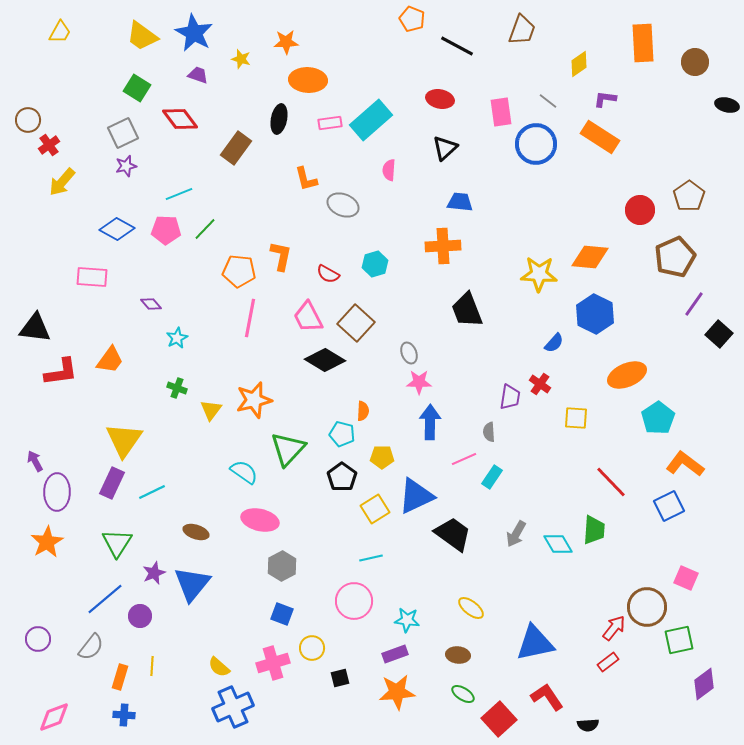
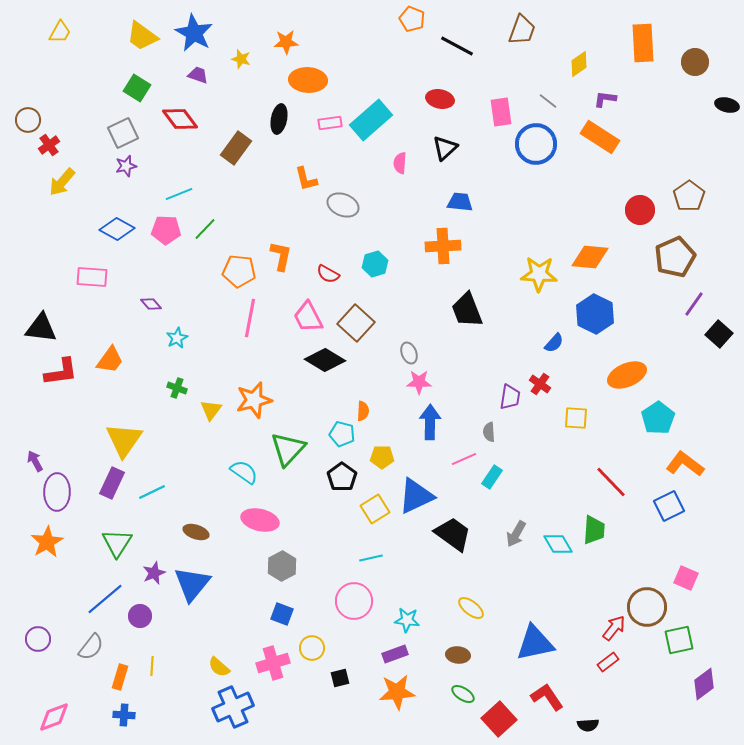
pink semicircle at (389, 170): moved 11 px right, 7 px up
black triangle at (35, 328): moved 6 px right
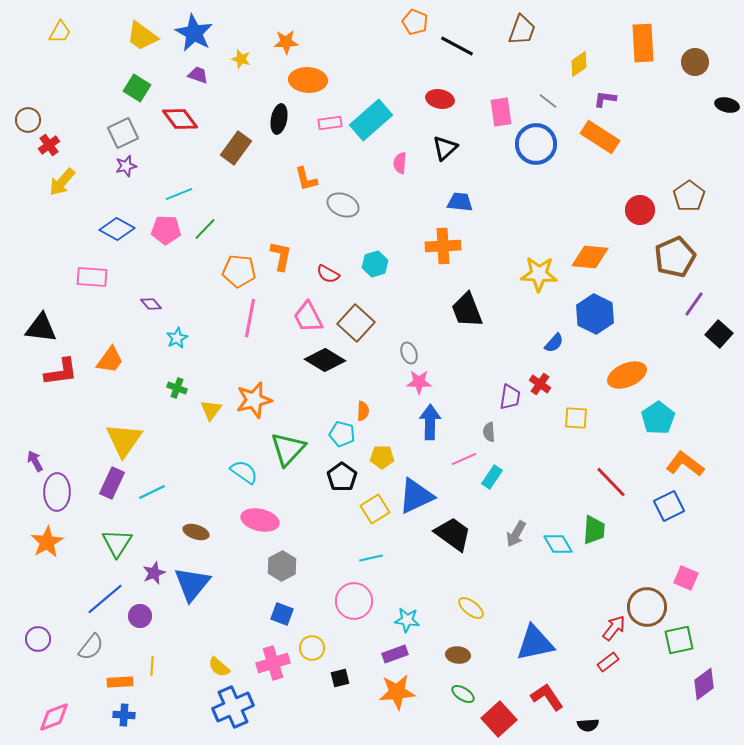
orange pentagon at (412, 19): moved 3 px right, 3 px down
orange rectangle at (120, 677): moved 5 px down; rotated 70 degrees clockwise
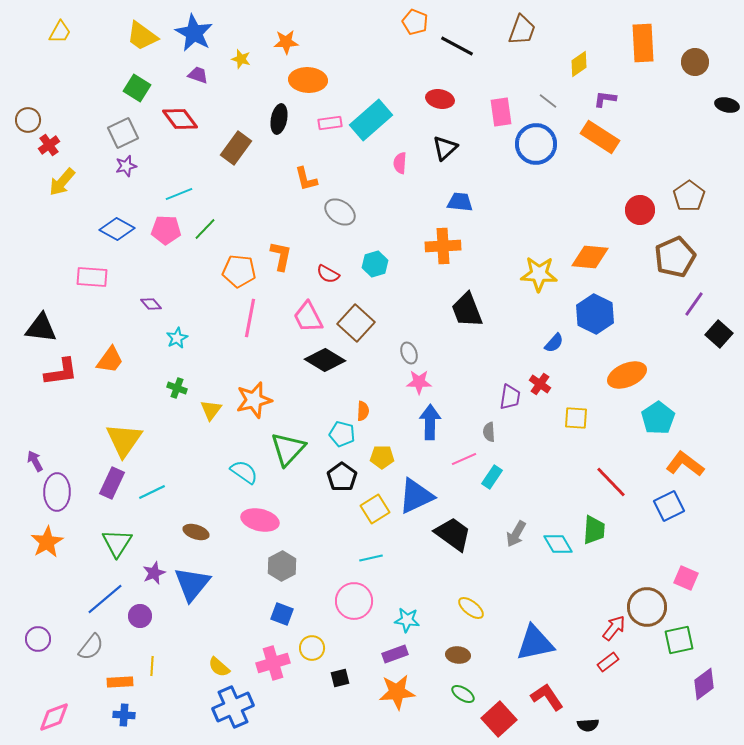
gray ellipse at (343, 205): moved 3 px left, 7 px down; rotated 12 degrees clockwise
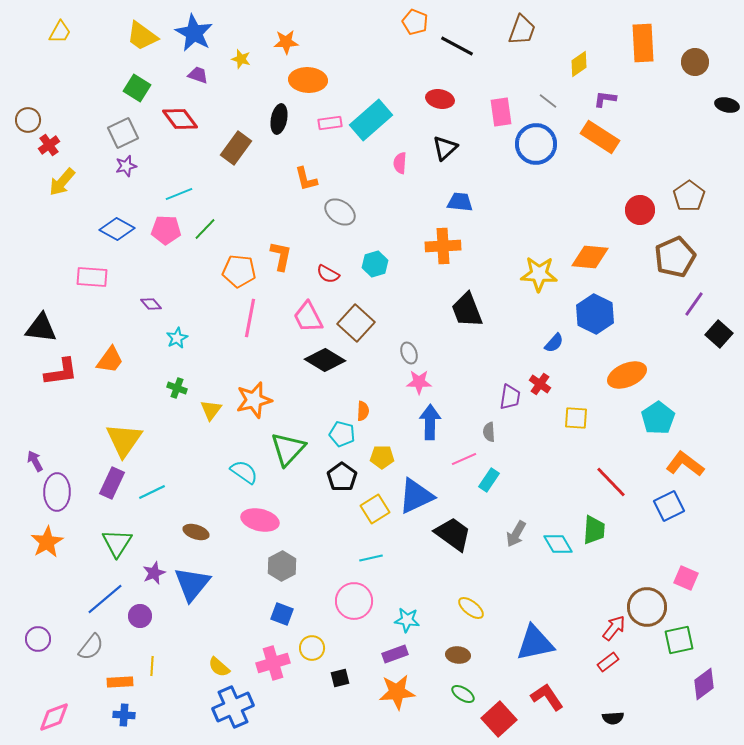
cyan rectangle at (492, 477): moved 3 px left, 3 px down
black semicircle at (588, 725): moved 25 px right, 7 px up
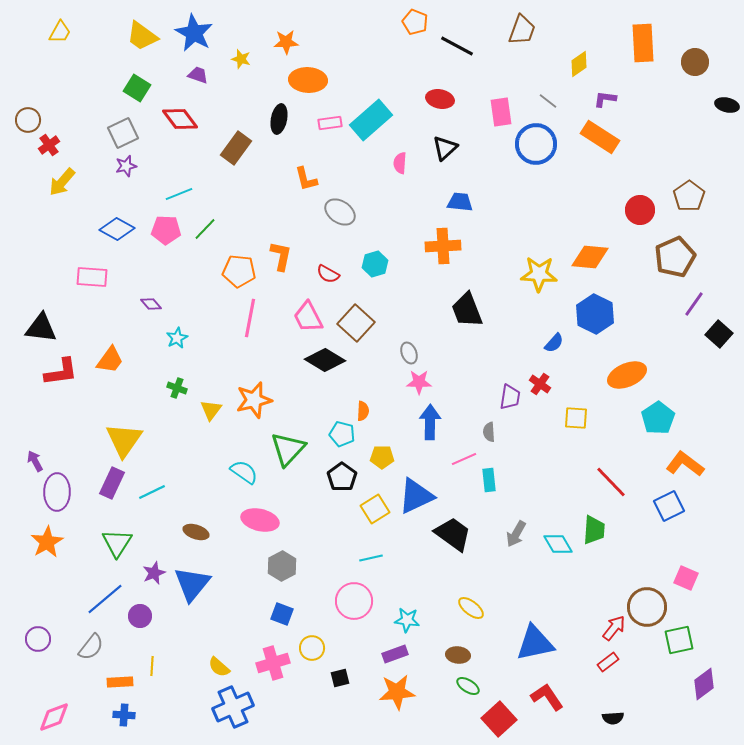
cyan rectangle at (489, 480): rotated 40 degrees counterclockwise
green ellipse at (463, 694): moved 5 px right, 8 px up
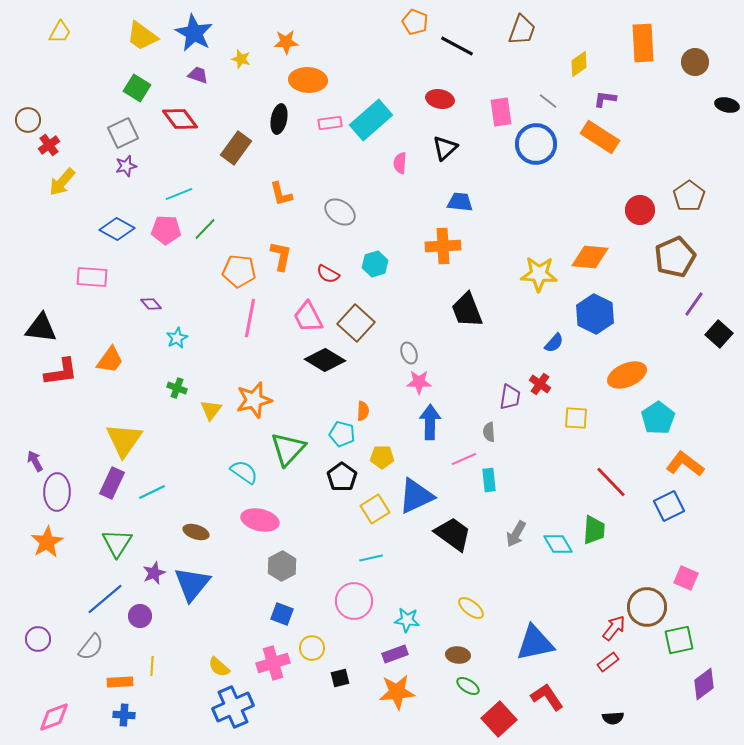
orange L-shape at (306, 179): moved 25 px left, 15 px down
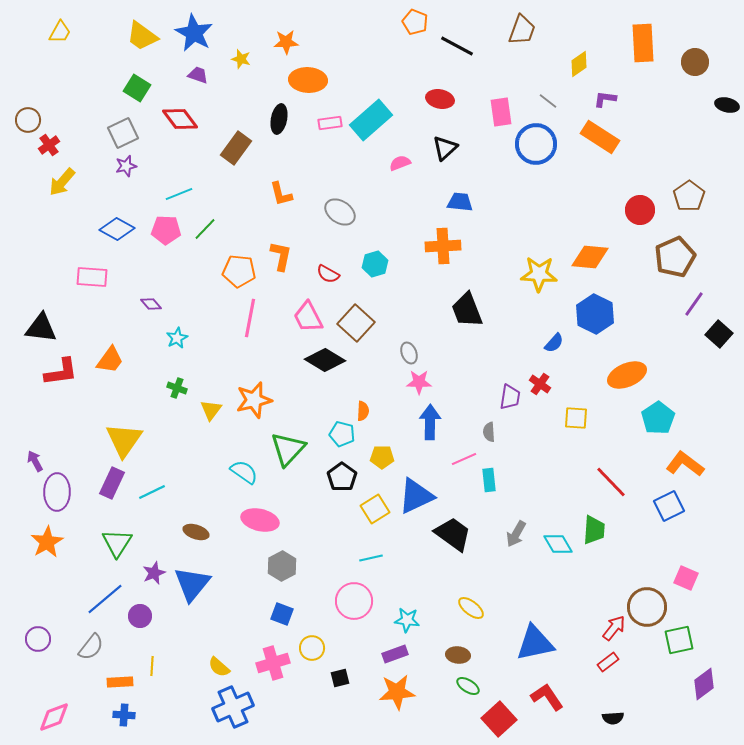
pink semicircle at (400, 163): rotated 65 degrees clockwise
